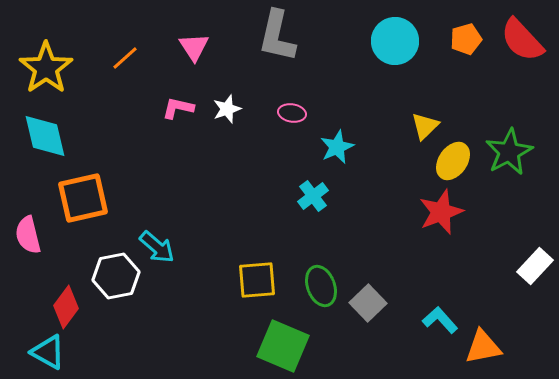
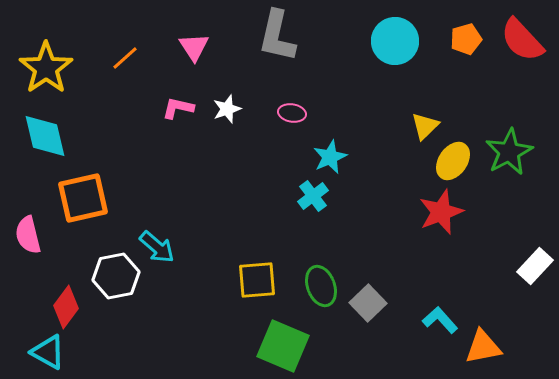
cyan star: moved 7 px left, 10 px down
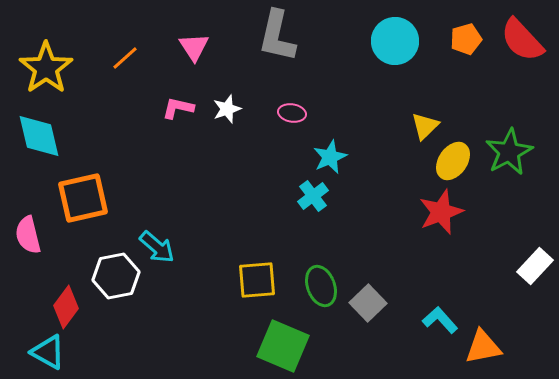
cyan diamond: moved 6 px left
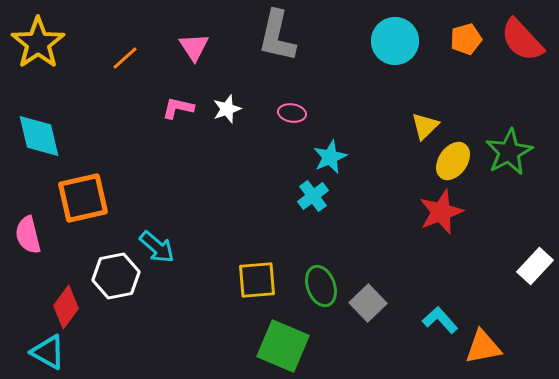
yellow star: moved 8 px left, 25 px up
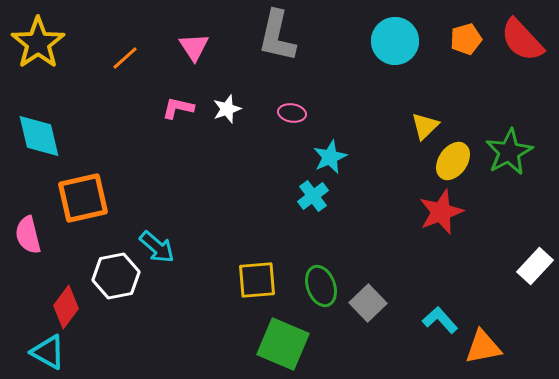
green square: moved 2 px up
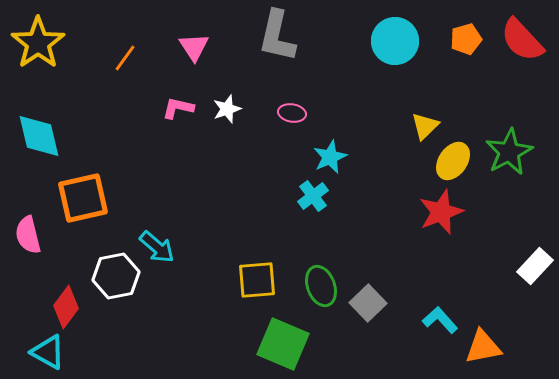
orange line: rotated 12 degrees counterclockwise
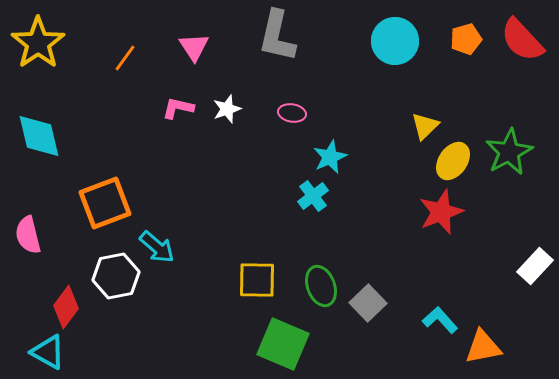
orange square: moved 22 px right, 5 px down; rotated 8 degrees counterclockwise
yellow square: rotated 6 degrees clockwise
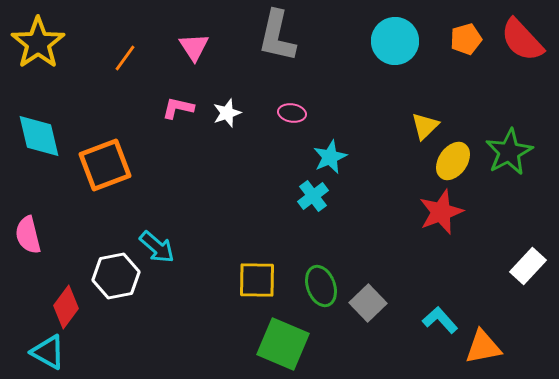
white star: moved 4 px down
orange square: moved 38 px up
white rectangle: moved 7 px left
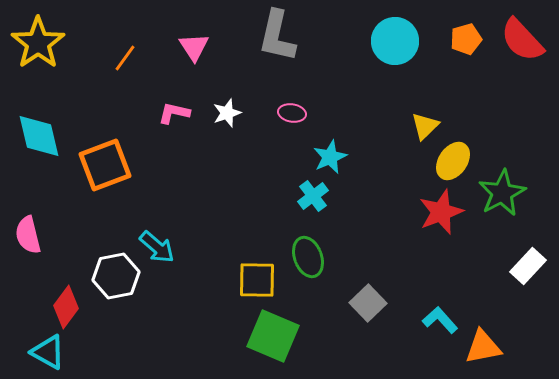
pink L-shape: moved 4 px left, 5 px down
green star: moved 7 px left, 41 px down
green ellipse: moved 13 px left, 29 px up
green square: moved 10 px left, 8 px up
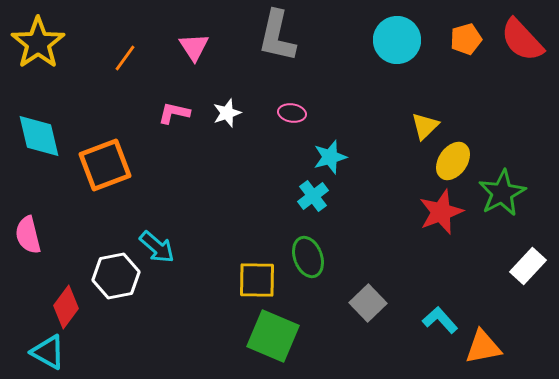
cyan circle: moved 2 px right, 1 px up
cyan star: rotated 8 degrees clockwise
